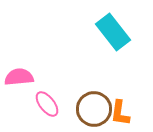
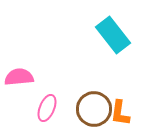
cyan rectangle: moved 3 px down
pink ellipse: moved 4 px down; rotated 60 degrees clockwise
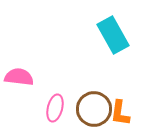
cyan rectangle: rotated 9 degrees clockwise
pink semicircle: rotated 12 degrees clockwise
pink ellipse: moved 8 px right; rotated 8 degrees counterclockwise
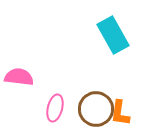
brown circle: moved 2 px right
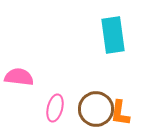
cyan rectangle: rotated 21 degrees clockwise
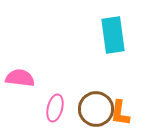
pink semicircle: moved 1 px right, 1 px down
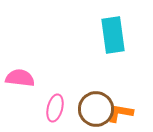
orange L-shape: rotated 92 degrees clockwise
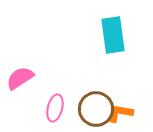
pink semicircle: rotated 40 degrees counterclockwise
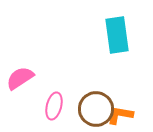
cyan rectangle: moved 4 px right
pink ellipse: moved 1 px left, 2 px up
orange L-shape: moved 2 px down
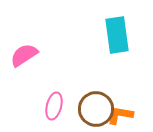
pink semicircle: moved 4 px right, 23 px up
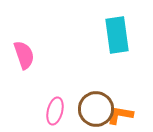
pink semicircle: rotated 104 degrees clockwise
pink ellipse: moved 1 px right, 5 px down
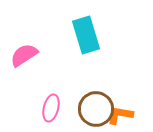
cyan rectangle: moved 31 px left; rotated 9 degrees counterclockwise
pink semicircle: rotated 104 degrees counterclockwise
pink ellipse: moved 4 px left, 3 px up
